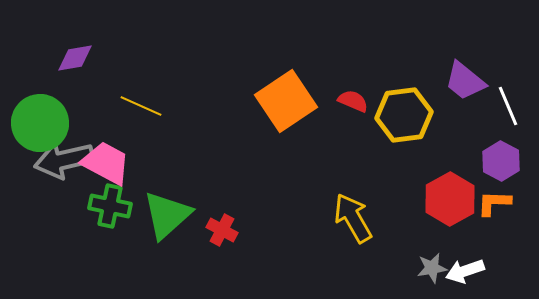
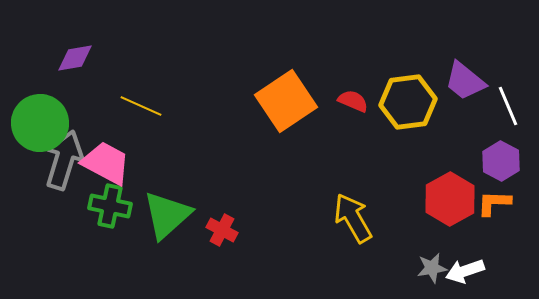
yellow hexagon: moved 4 px right, 13 px up
gray arrow: rotated 120 degrees clockwise
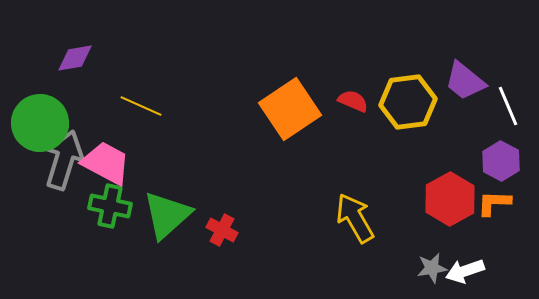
orange square: moved 4 px right, 8 px down
yellow arrow: moved 2 px right
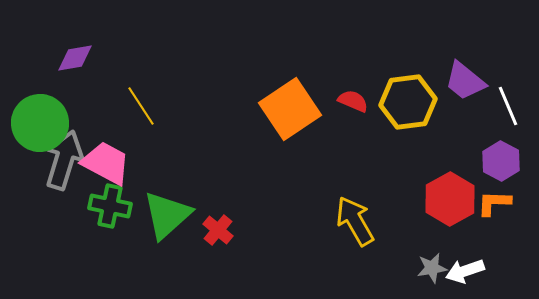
yellow line: rotated 33 degrees clockwise
yellow arrow: moved 3 px down
red cross: moved 4 px left; rotated 12 degrees clockwise
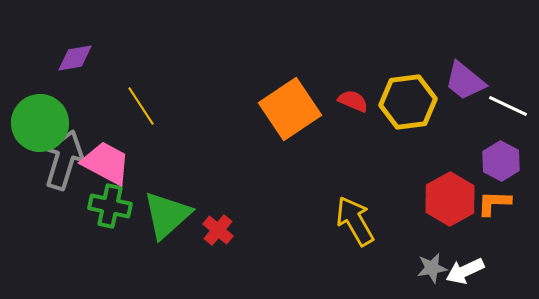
white line: rotated 42 degrees counterclockwise
white arrow: rotated 6 degrees counterclockwise
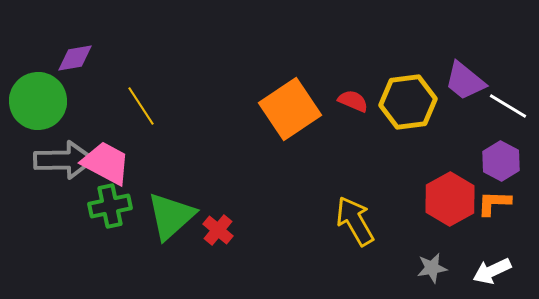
white line: rotated 6 degrees clockwise
green circle: moved 2 px left, 22 px up
gray arrow: rotated 72 degrees clockwise
green cross: rotated 24 degrees counterclockwise
green triangle: moved 4 px right, 1 px down
white arrow: moved 27 px right
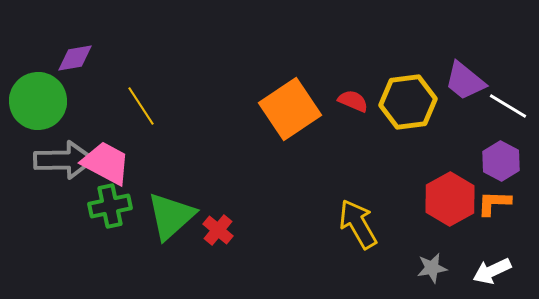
yellow arrow: moved 3 px right, 3 px down
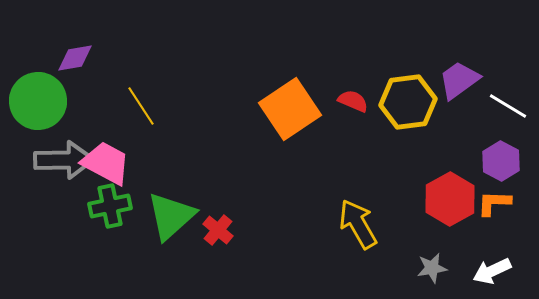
purple trapezoid: moved 6 px left, 1 px up; rotated 105 degrees clockwise
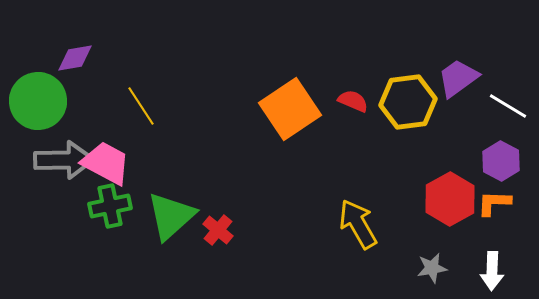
purple trapezoid: moved 1 px left, 2 px up
white arrow: rotated 63 degrees counterclockwise
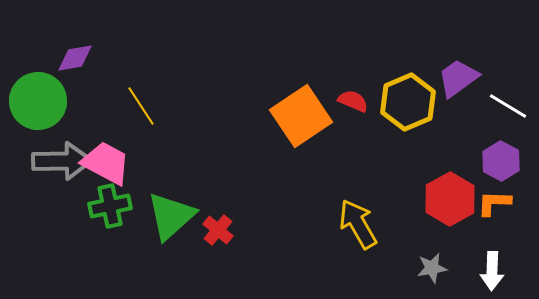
yellow hexagon: rotated 16 degrees counterclockwise
orange square: moved 11 px right, 7 px down
gray arrow: moved 2 px left, 1 px down
